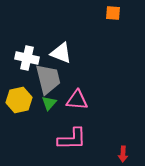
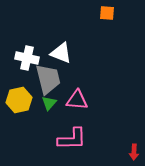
orange square: moved 6 px left
red arrow: moved 11 px right, 2 px up
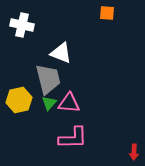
white cross: moved 5 px left, 33 px up
pink triangle: moved 8 px left, 3 px down
pink L-shape: moved 1 px right, 1 px up
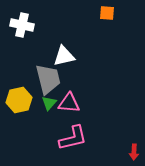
white triangle: moved 3 px right, 3 px down; rotated 35 degrees counterclockwise
pink L-shape: rotated 12 degrees counterclockwise
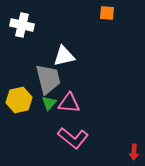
pink L-shape: rotated 52 degrees clockwise
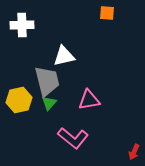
white cross: rotated 15 degrees counterclockwise
gray trapezoid: moved 1 px left, 2 px down
pink triangle: moved 20 px right, 3 px up; rotated 15 degrees counterclockwise
red arrow: rotated 21 degrees clockwise
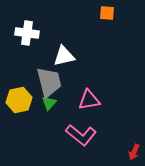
white cross: moved 5 px right, 8 px down; rotated 10 degrees clockwise
gray trapezoid: moved 2 px right, 1 px down
pink L-shape: moved 8 px right, 3 px up
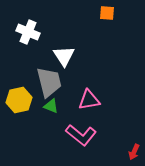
white cross: moved 1 px right, 1 px up; rotated 15 degrees clockwise
white triangle: rotated 50 degrees counterclockwise
green triangle: moved 2 px right, 3 px down; rotated 49 degrees counterclockwise
